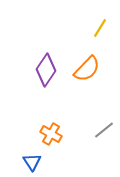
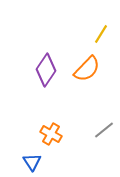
yellow line: moved 1 px right, 6 px down
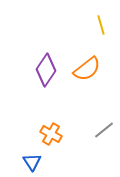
yellow line: moved 9 px up; rotated 48 degrees counterclockwise
orange semicircle: rotated 8 degrees clockwise
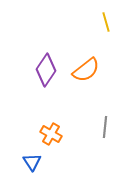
yellow line: moved 5 px right, 3 px up
orange semicircle: moved 1 px left, 1 px down
gray line: moved 1 px right, 3 px up; rotated 45 degrees counterclockwise
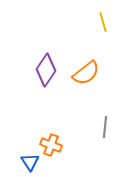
yellow line: moved 3 px left
orange semicircle: moved 3 px down
orange cross: moved 11 px down; rotated 10 degrees counterclockwise
blue triangle: moved 2 px left
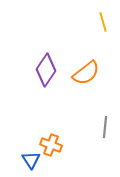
blue triangle: moved 1 px right, 2 px up
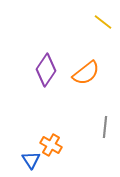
yellow line: rotated 36 degrees counterclockwise
orange cross: rotated 10 degrees clockwise
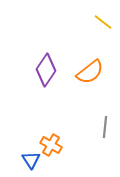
orange semicircle: moved 4 px right, 1 px up
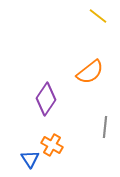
yellow line: moved 5 px left, 6 px up
purple diamond: moved 29 px down
orange cross: moved 1 px right
blue triangle: moved 1 px left, 1 px up
